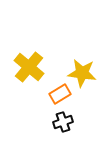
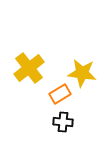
yellow cross: moved 1 px down; rotated 12 degrees clockwise
black cross: rotated 24 degrees clockwise
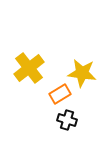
black cross: moved 4 px right, 2 px up; rotated 12 degrees clockwise
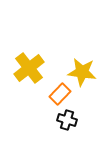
yellow star: moved 1 px up
orange rectangle: rotated 15 degrees counterclockwise
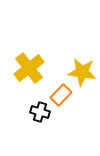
orange rectangle: moved 1 px right, 1 px down
black cross: moved 27 px left, 8 px up
